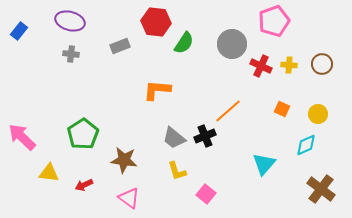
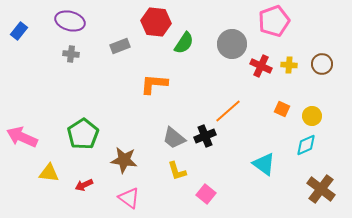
orange L-shape: moved 3 px left, 6 px up
yellow circle: moved 6 px left, 2 px down
pink arrow: rotated 20 degrees counterclockwise
cyan triangle: rotated 35 degrees counterclockwise
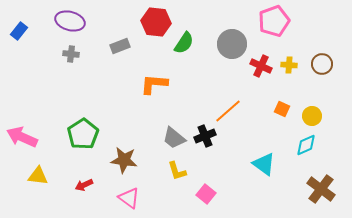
yellow triangle: moved 11 px left, 3 px down
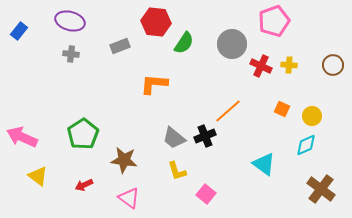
brown circle: moved 11 px right, 1 px down
yellow triangle: rotated 30 degrees clockwise
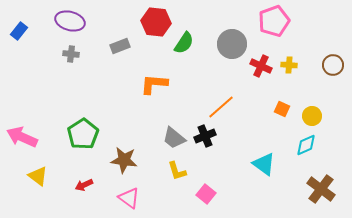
orange line: moved 7 px left, 4 px up
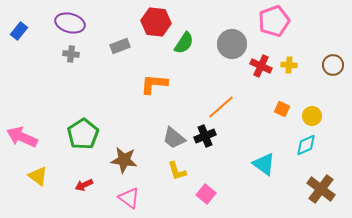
purple ellipse: moved 2 px down
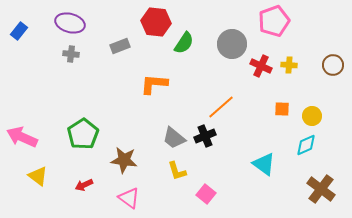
orange square: rotated 21 degrees counterclockwise
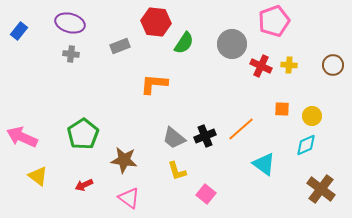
orange line: moved 20 px right, 22 px down
